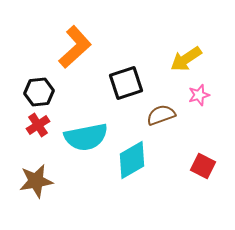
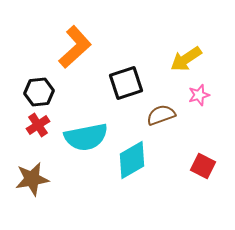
brown star: moved 4 px left, 2 px up
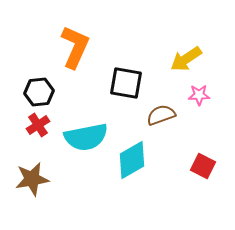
orange L-shape: rotated 24 degrees counterclockwise
black square: rotated 28 degrees clockwise
pink star: rotated 15 degrees clockwise
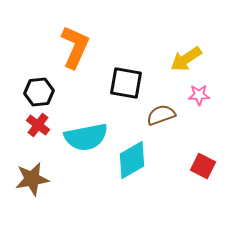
red cross: rotated 20 degrees counterclockwise
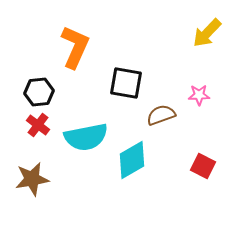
yellow arrow: moved 21 px right, 26 px up; rotated 12 degrees counterclockwise
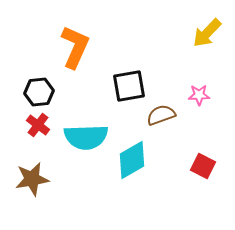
black square: moved 3 px right, 3 px down; rotated 20 degrees counterclockwise
cyan semicircle: rotated 9 degrees clockwise
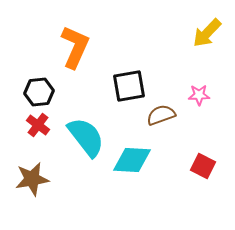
cyan semicircle: rotated 126 degrees counterclockwise
cyan diamond: rotated 33 degrees clockwise
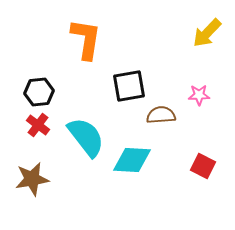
orange L-shape: moved 11 px right, 8 px up; rotated 15 degrees counterclockwise
brown semicircle: rotated 16 degrees clockwise
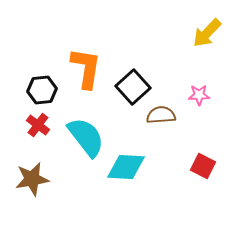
orange L-shape: moved 29 px down
black square: moved 4 px right, 1 px down; rotated 32 degrees counterclockwise
black hexagon: moved 3 px right, 2 px up
cyan diamond: moved 6 px left, 7 px down
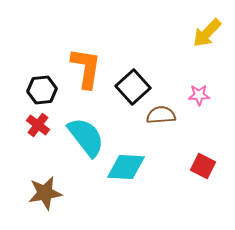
brown star: moved 13 px right, 14 px down
